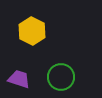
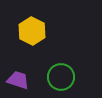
purple trapezoid: moved 1 px left, 1 px down
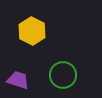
green circle: moved 2 px right, 2 px up
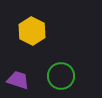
green circle: moved 2 px left, 1 px down
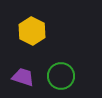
purple trapezoid: moved 5 px right, 3 px up
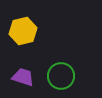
yellow hexagon: moved 9 px left; rotated 20 degrees clockwise
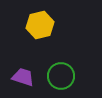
yellow hexagon: moved 17 px right, 6 px up
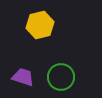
green circle: moved 1 px down
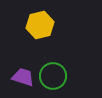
green circle: moved 8 px left, 1 px up
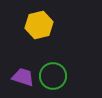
yellow hexagon: moved 1 px left
